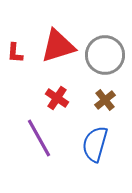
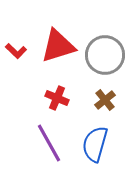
red L-shape: moved 1 px right, 2 px up; rotated 50 degrees counterclockwise
red cross: rotated 10 degrees counterclockwise
purple line: moved 10 px right, 5 px down
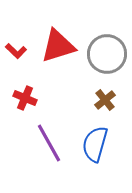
gray circle: moved 2 px right, 1 px up
red cross: moved 32 px left
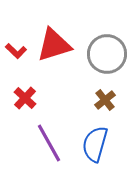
red triangle: moved 4 px left, 1 px up
red cross: rotated 20 degrees clockwise
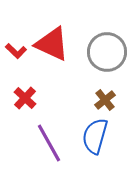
red triangle: moved 2 px left, 1 px up; rotated 42 degrees clockwise
gray circle: moved 2 px up
blue semicircle: moved 8 px up
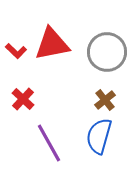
red triangle: rotated 36 degrees counterclockwise
red cross: moved 2 px left, 1 px down
blue semicircle: moved 4 px right
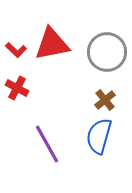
red L-shape: moved 1 px up
red cross: moved 6 px left, 11 px up; rotated 15 degrees counterclockwise
purple line: moved 2 px left, 1 px down
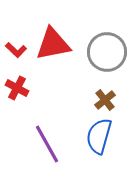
red triangle: moved 1 px right
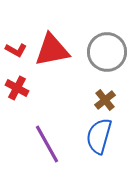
red triangle: moved 1 px left, 6 px down
red L-shape: rotated 15 degrees counterclockwise
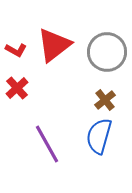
red triangle: moved 2 px right, 5 px up; rotated 27 degrees counterclockwise
red cross: rotated 20 degrees clockwise
